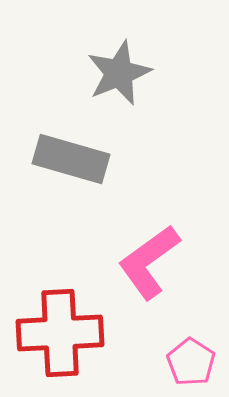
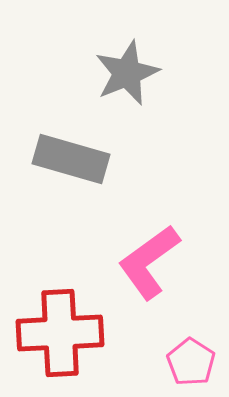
gray star: moved 8 px right
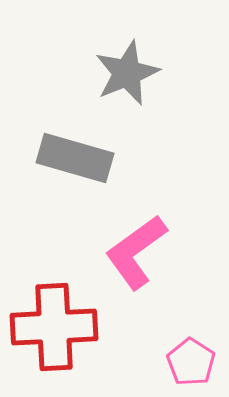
gray rectangle: moved 4 px right, 1 px up
pink L-shape: moved 13 px left, 10 px up
red cross: moved 6 px left, 6 px up
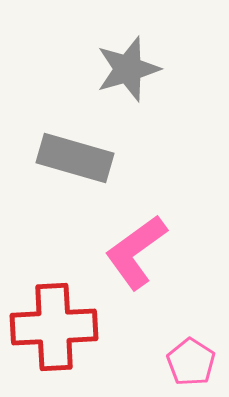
gray star: moved 1 px right, 4 px up; rotated 6 degrees clockwise
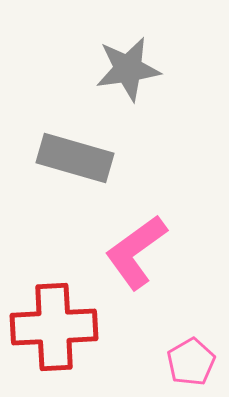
gray star: rotated 8 degrees clockwise
pink pentagon: rotated 9 degrees clockwise
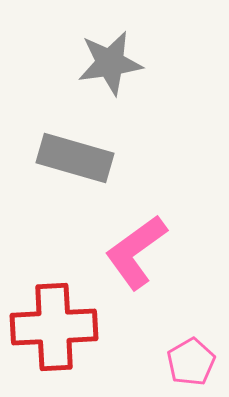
gray star: moved 18 px left, 6 px up
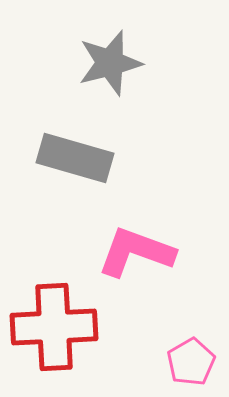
gray star: rotated 6 degrees counterclockwise
pink L-shape: rotated 56 degrees clockwise
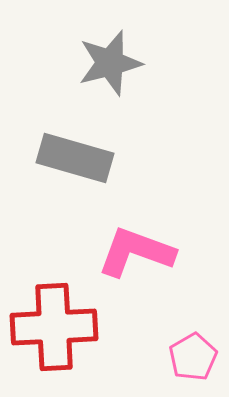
pink pentagon: moved 2 px right, 5 px up
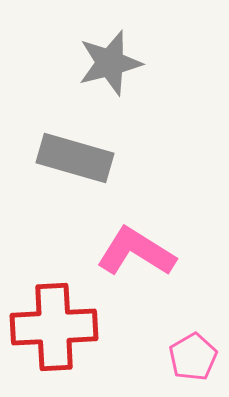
pink L-shape: rotated 12 degrees clockwise
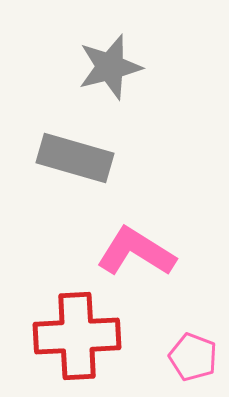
gray star: moved 4 px down
red cross: moved 23 px right, 9 px down
pink pentagon: rotated 21 degrees counterclockwise
